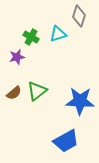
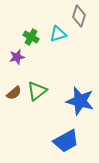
blue star: rotated 12 degrees clockwise
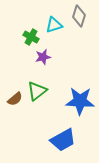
cyan triangle: moved 4 px left, 9 px up
purple star: moved 26 px right
brown semicircle: moved 1 px right, 6 px down
blue star: rotated 12 degrees counterclockwise
blue trapezoid: moved 3 px left, 1 px up
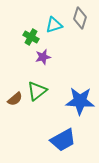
gray diamond: moved 1 px right, 2 px down
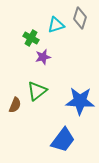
cyan triangle: moved 2 px right
green cross: moved 1 px down
brown semicircle: moved 6 px down; rotated 28 degrees counterclockwise
blue trapezoid: rotated 24 degrees counterclockwise
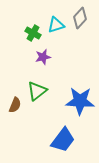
gray diamond: rotated 25 degrees clockwise
green cross: moved 2 px right, 5 px up
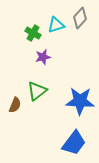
blue trapezoid: moved 11 px right, 3 px down
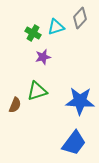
cyan triangle: moved 2 px down
green triangle: rotated 20 degrees clockwise
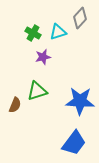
cyan triangle: moved 2 px right, 5 px down
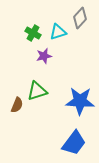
purple star: moved 1 px right, 1 px up
brown semicircle: moved 2 px right
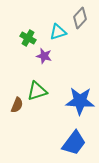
green cross: moved 5 px left, 5 px down
purple star: rotated 28 degrees clockwise
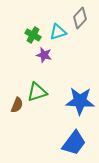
green cross: moved 5 px right, 3 px up
purple star: moved 1 px up
green triangle: moved 1 px down
